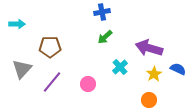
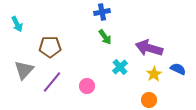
cyan arrow: rotated 63 degrees clockwise
green arrow: rotated 84 degrees counterclockwise
gray triangle: moved 2 px right, 1 px down
pink circle: moved 1 px left, 2 px down
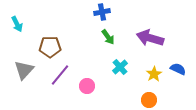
green arrow: moved 3 px right
purple arrow: moved 1 px right, 10 px up
purple line: moved 8 px right, 7 px up
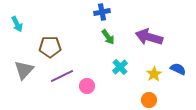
purple arrow: moved 1 px left, 1 px up
purple line: moved 2 px right, 1 px down; rotated 25 degrees clockwise
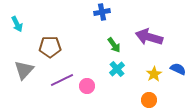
green arrow: moved 6 px right, 8 px down
cyan cross: moved 3 px left, 2 px down
purple line: moved 4 px down
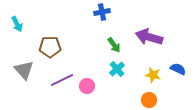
gray triangle: rotated 25 degrees counterclockwise
yellow star: moved 1 px left, 1 px down; rotated 28 degrees counterclockwise
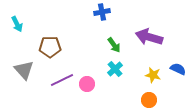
cyan cross: moved 2 px left
pink circle: moved 2 px up
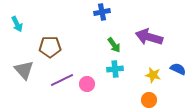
cyan cross: rotated 35 degrees clockwise
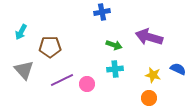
cyan arrow: moved 4 px right, 8 px down; rotated 56 degrees clockwise
green arrow: rotated 35 degrees counterclockwise
orange circle: moved 2 px up
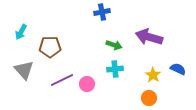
yellow star: rotated 21 degrees clockwise
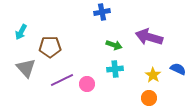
gray triangle: moved 2 px right, 2 px up
